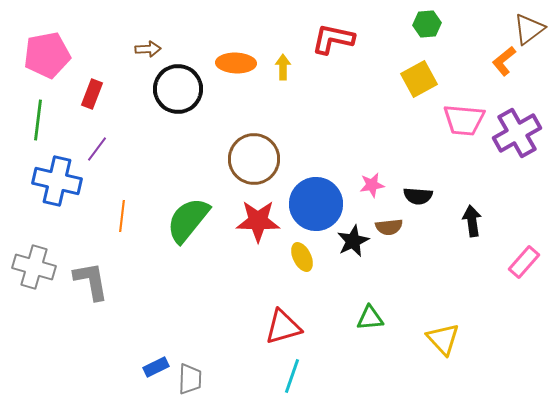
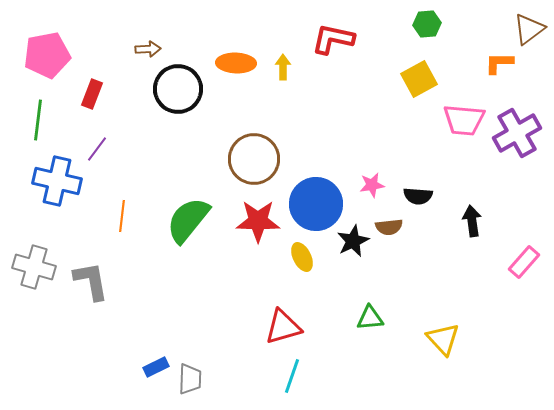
orange L-shape: moved 5 px left, 2 px down; rotated 40 degrees clockwise
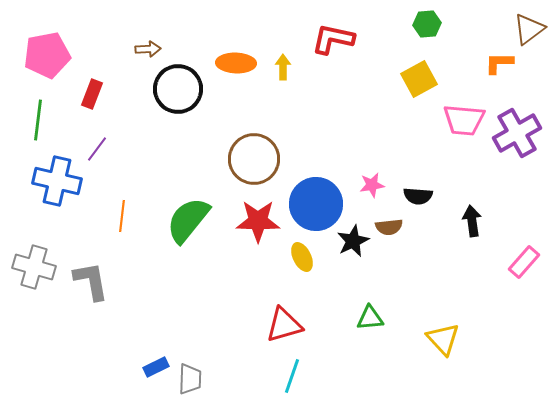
red triangle: moved 1 px right, 2 px up
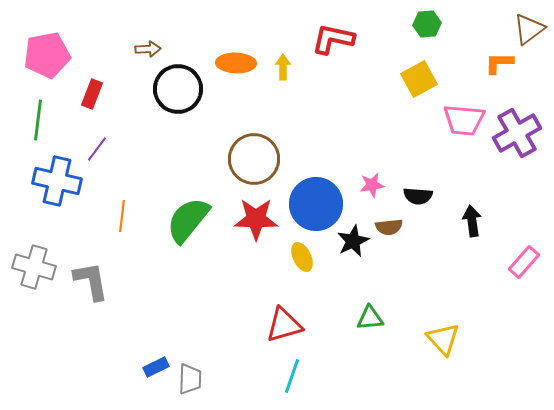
red star: moved 2 px left, 2 px up
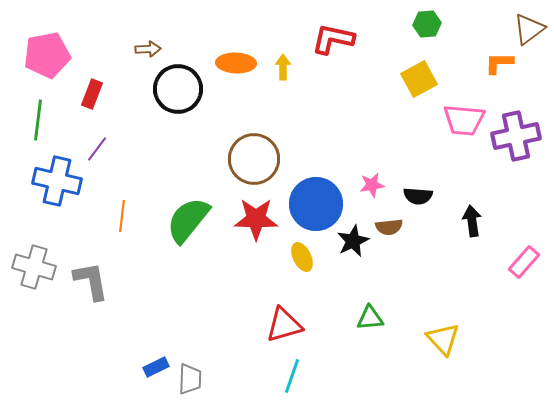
purple cross: moved 1 px left, 3 px down; rotated 18 degrees clockwise
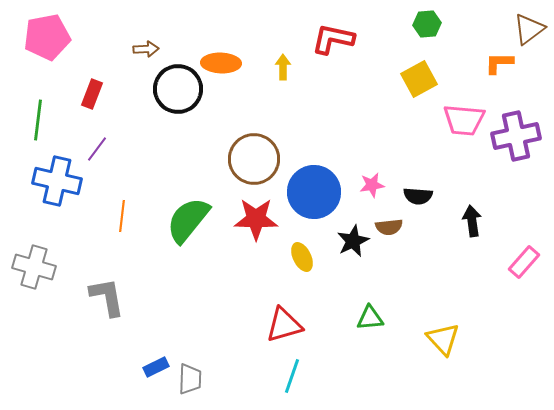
brown arrow: moved 2 px left
pink pentagon: moved 18 px up
orange ellipse: moved 15 px left
blue circle: moved 2 px left, 12 px up
gray L-shape: moved 16 px right, 16 px down
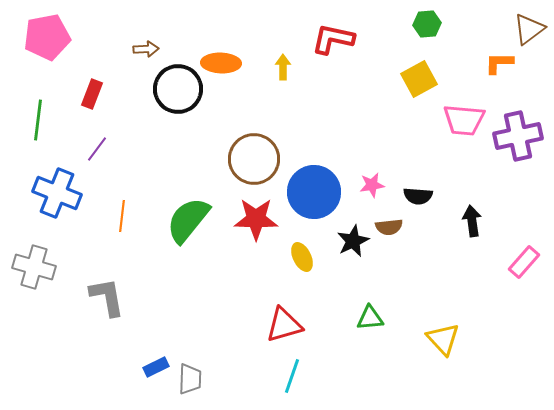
purple cross: moved 2 px right
blue cross: moved 12 px down; rotated 9 degrees clockwise
